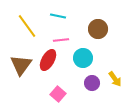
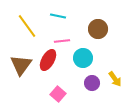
pink line: moved 1 px right, 1 px down
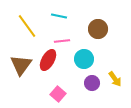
cyan line: moved 1 px right
cyan circle: moved 1 px right, 1 px down
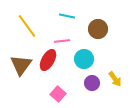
cyan line: moved 8 px right
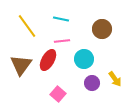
cyan line: moved 6 px left, 3 px down
brown circle: moved 4 px right
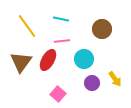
brown triangle: moved 3 px up
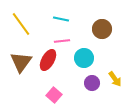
yellow line: moved 6 px left, 2 px up
cyan circle: moved 1 px up
pink square: moved 4 px left, 1 px down
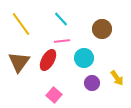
cyan line: rotated 35 degrees clockwise
brown triangle: moved 2 px left
yellow arrow: moved 2 px right, 1 px up
